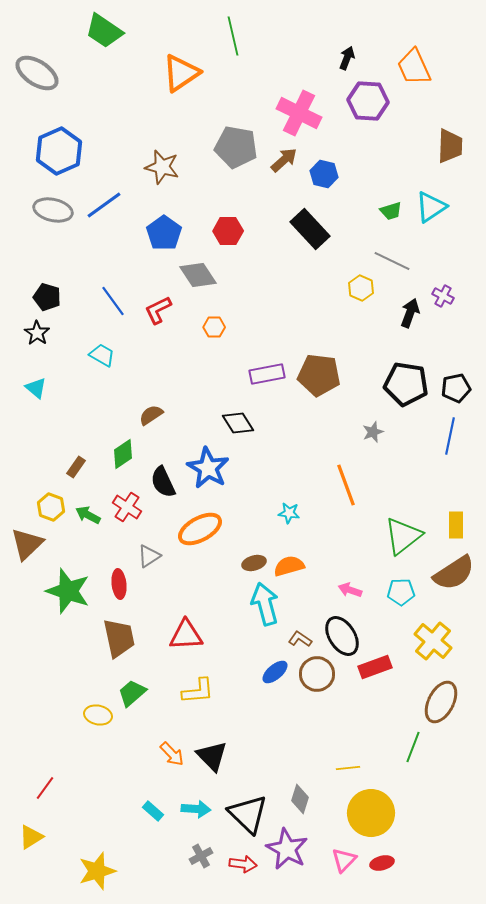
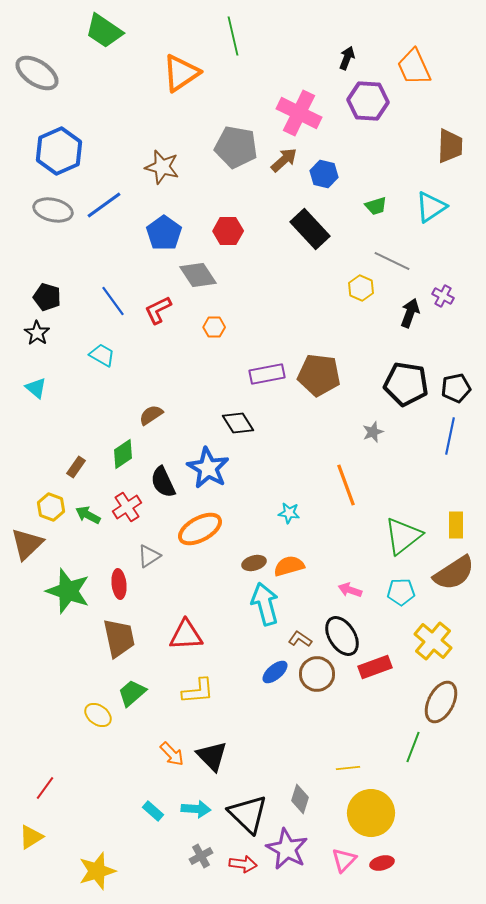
green trapezoid at (391, 211): moved 15 px left, 5 px up
red cross at (127, 507): rotated 24 degrees clockwise
yellow ellipse at (98, 715): rotated 24 degrees clockwise
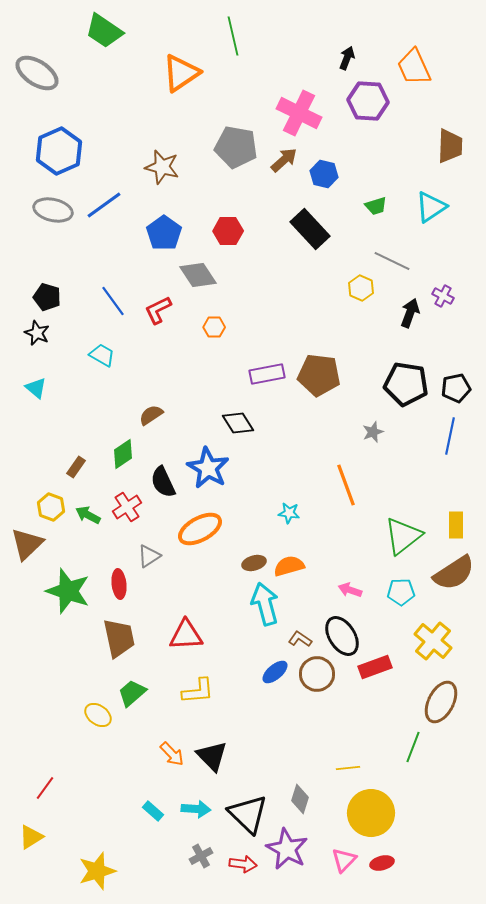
black star at (37, 333): rotated 10 degrees counterclockwise
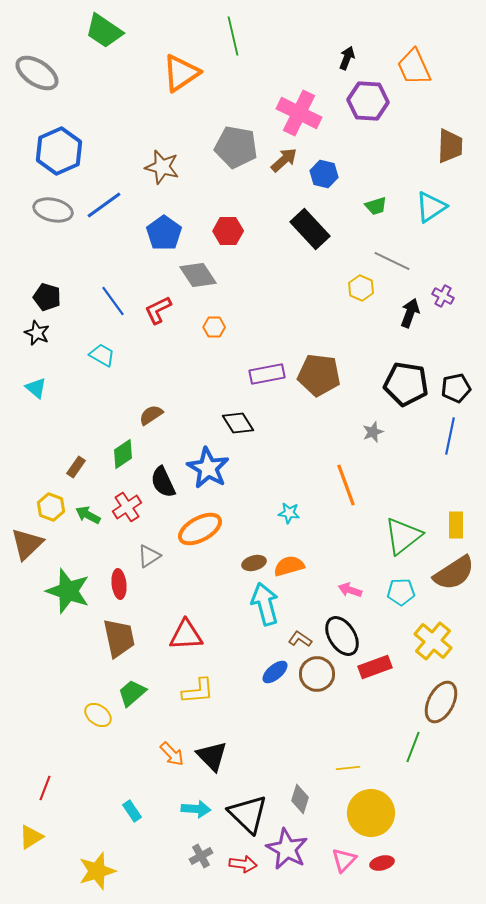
red line at (45, 788): rotated 15 degrees counterclockwise
cyan rectangle at (153, 811): moved 21 px left; rotated 15 degrees clockwise
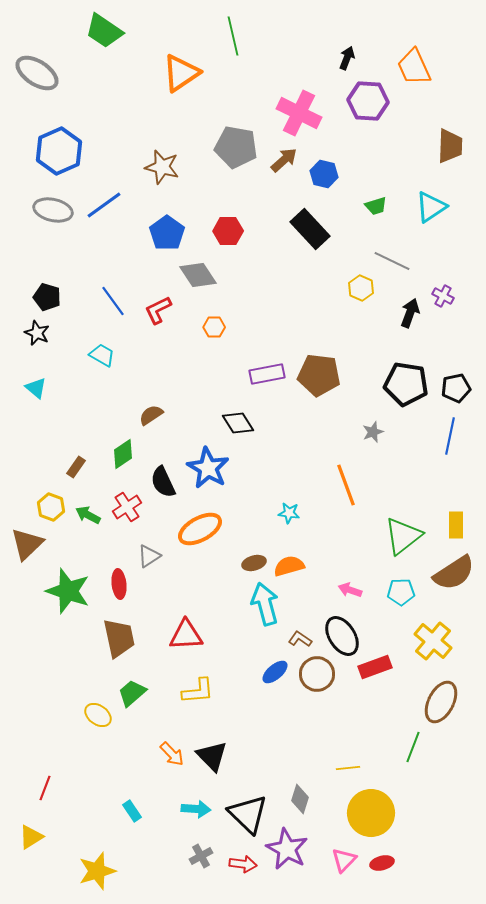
blue pentagon at (164, 233): moved 3 px right
